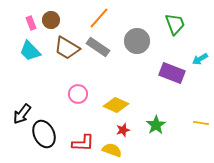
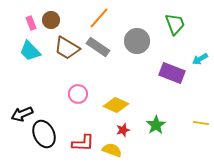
black arrow: rotated 30 degrees clockwise
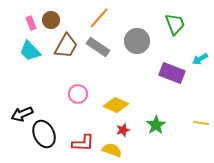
brown trapezoid: moved 1 px left, 2 px up; rotated 92 degrees counterclockwise
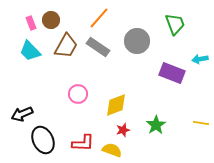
cyan arrow: rotated 21 degrees clockwise
yellow diamond: rotated 45 degrees counterclockwise
black ellipse: moved 1 px left, 6 px down
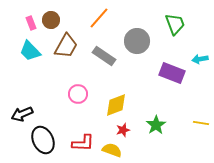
gray rectangle: moved 6 px right, 9 px down
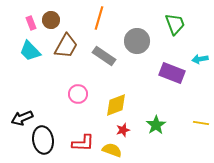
orange line: rotated 25 degrees counterclockwise
black arrow: moved 4 px down
black ellipse: rotated 16 degrees clockwise
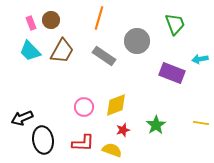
brown trapezoid: moved 4 px left, 5 px down
pink circle: moved 6 px right, 13 px down
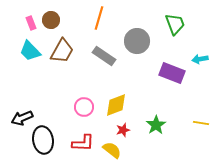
yellow semicircle: rotated 18 degrees clockwise
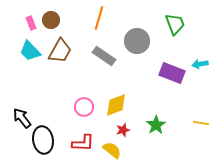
brown trapezoid: moved 2 px left
cyan arrow: moved 5 px down
black arrow: rotated 75 degrees clockwise
